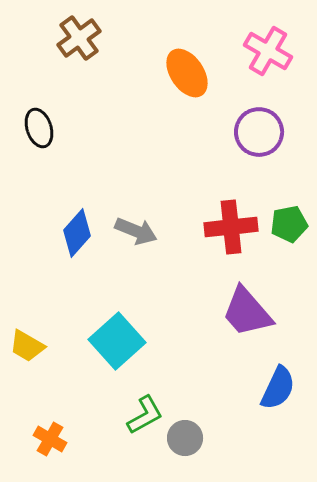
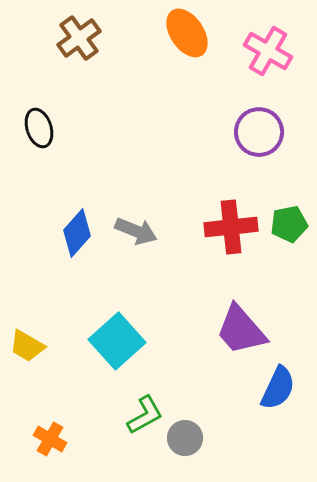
orange ellipse: moved 40 px up
purple trapezoid: moved 6 px left, 18 px down
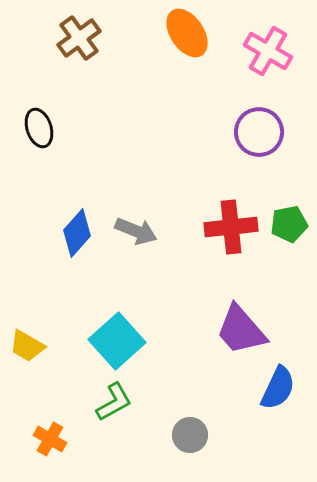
green L-shape: moved 31 px left, 13 px up
gray circle: moved 5 px right, 3 px up
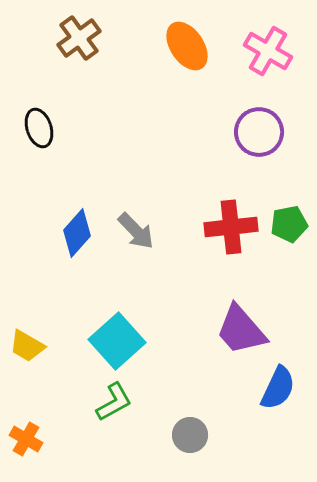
orange ellipse: moved 13 px down
gray arrow: rotated 24 degrees clockwise
orange cross: moved 24 px left
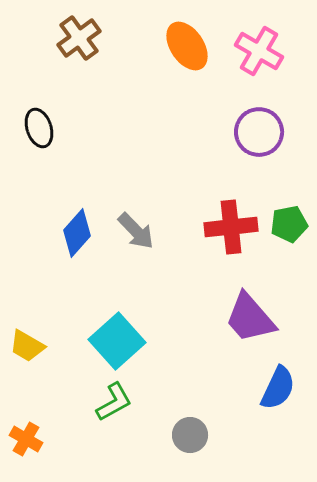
pink cross: moved 9 px left
purple trapezoid: moved 9 px right, 12 px up
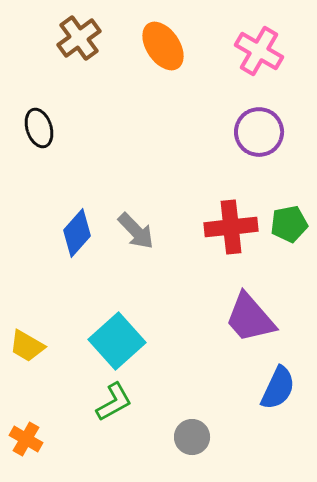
orange ellipse: moved 24 px left
gray circle: moved 2 px right, 2 px down
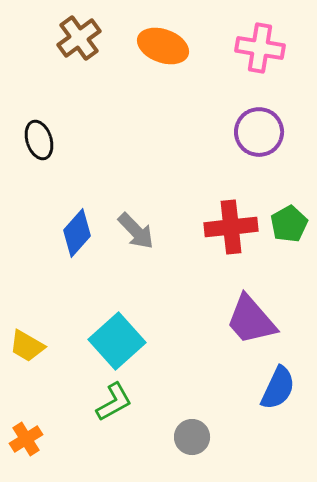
orange ellipse: rotated 36 degrees counterclockwise
pink cross: moved 1 px right, 3 px up; rotated 21 degrees counterclockwise
black ellipse: moved 12 px down
green pentagon: rotated 18 degrees counterclockwise
purple trapezoid: moved 1 px right, 2 px down
orange cross: rotated 28 degrees clockwise
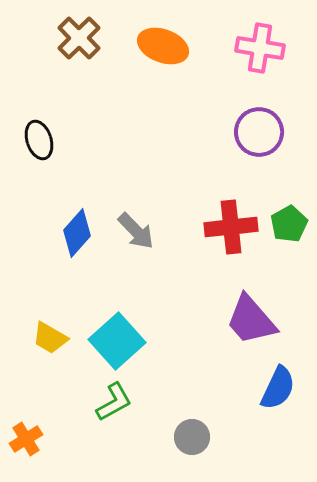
brown cross: rotated 9 degrees counterclockwise
yellow trapezoid: moved 23 px right, 8 px up
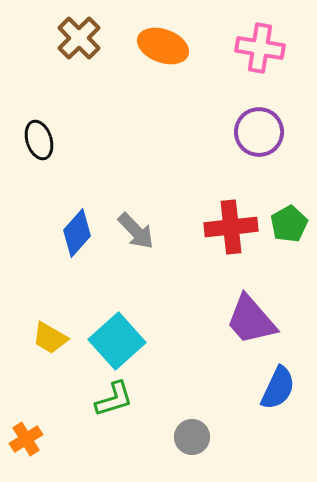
green L-shape: moved 3 px up; rotated 12 degrees clockwise
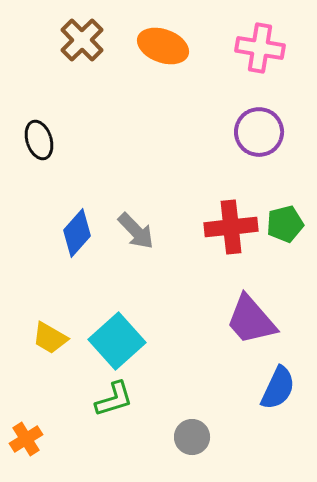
brown cross: moved 3 px right, 2 px down
green pentagon: moved 4 px left; rotated 15 degrees clockwise
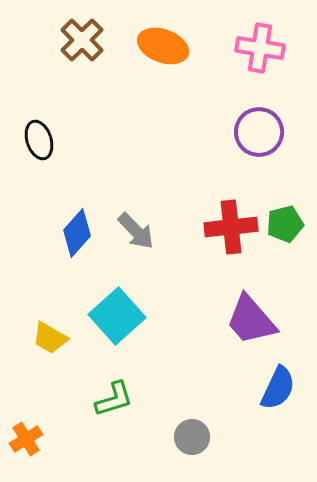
cyan square: moved 25 px up
